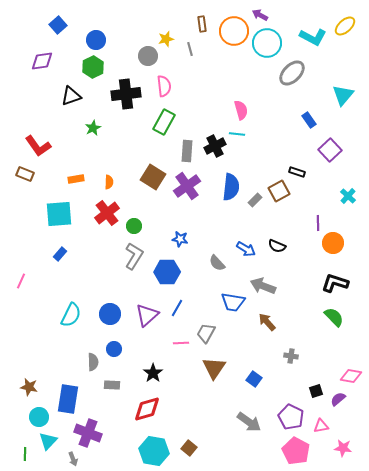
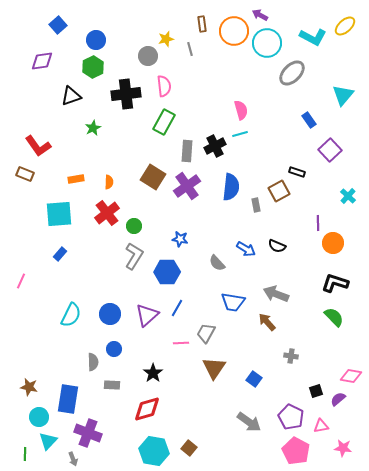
cyan line at (237, 134): moved 3 px right; rotated 21 degrees counterclockwise
gray rectangle at (255, 200): moved 1 px right, 5 px down; rotated 56 degrees counterclockwise
gray arrow at (263, 286): moved 13 px right, 8 px down
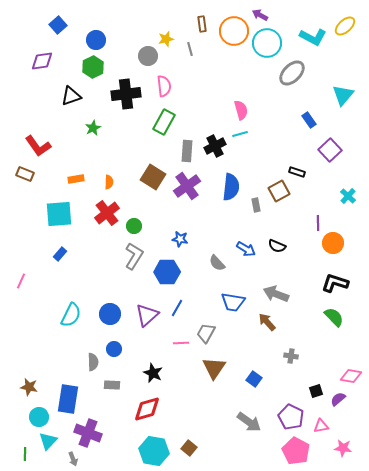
black star at (153, 373): rotated 12 degrees counterclockwise
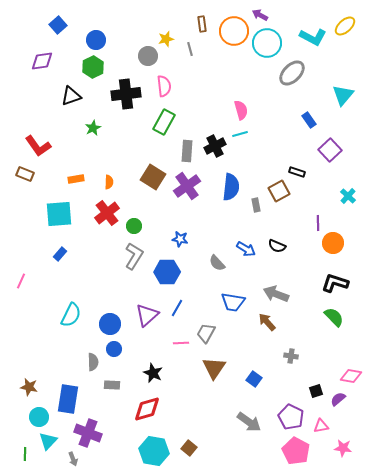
blue circle at (110, 314): moved 10 px down
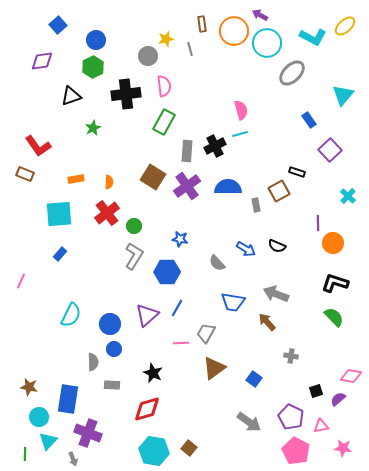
blue semicircle at (231, 187): moved 3 px left; rotated 96 degrees counterclockwise
brown triangle at (214, 368): rotated 20 degrees clockwise
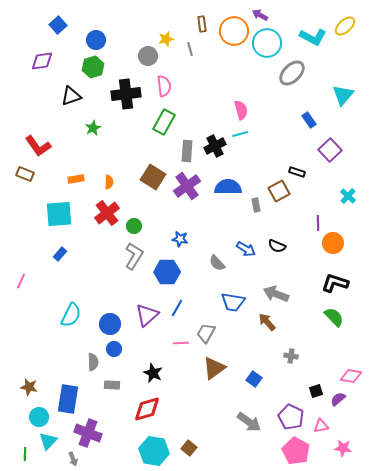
green hexagon at (93, 67): rotated 10 degrees clockwise
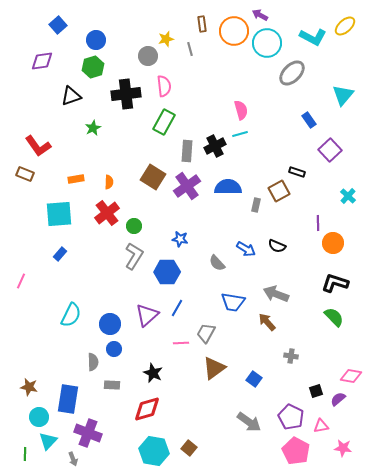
gray rectangle at (256, 205): rotated 24 degrees clockwise
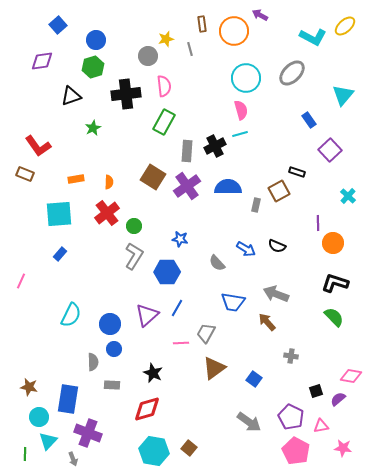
cyan circle at (267, 43): moved 21 px left, 35 px down
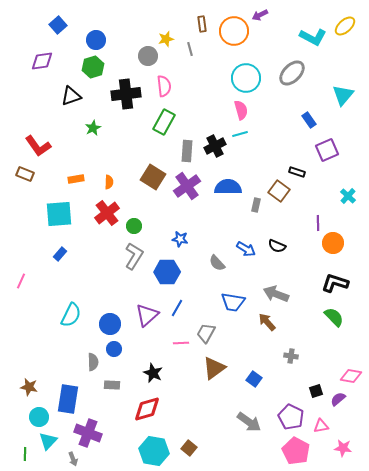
purple arrow at (260, 15): rotated 56 degrees counterclockwise
purple square at (330, 150): moved 3 px left; rotated 20 degrees clockwise
brown square at (279, 191): rotated 25 degrees counterclockwise
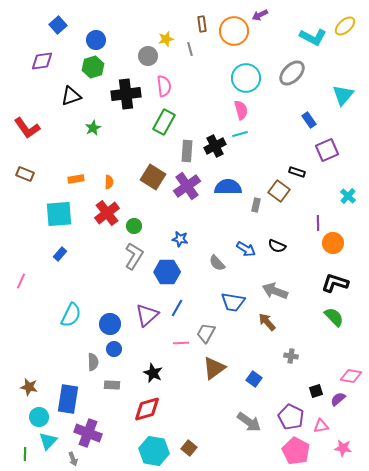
red L-shape at (38, 146): moved 11 px left, 18 px up
gray arrow at (276, 294): moved 1 px left, 3 px up
